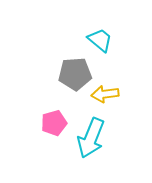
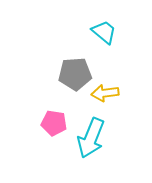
cyan trapezoid: moved 4 px right, 8 px up
yellow arrow: moved 1 px up
pink pentagon: rotated 25 degrees clockwise
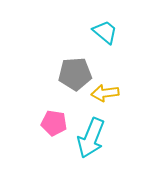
cyan trapezoid: moved 1 px right
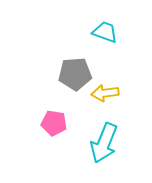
cyan trapezoid: rotated 20 degrees counterclockwise
cyan arrow: moved 13 px right, 5 px down
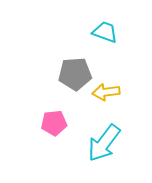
yellow arrow: moved 1 px right, 1 px up
pink pentagon: rotated 15 degrees counterclockwise
cyan arrow: rotated 15 degrees clockwise
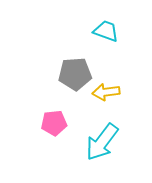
cyan trapezoid: moved 1 px right, 1 px up
cyan arrow: moved 2 px left, 1 px up
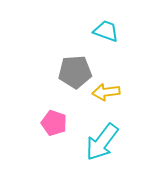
gray pentagon: moved 2 px up
pink pentagon: rotated 25 degrees clockwise
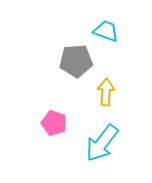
gray pentagon: moved 1 px right, 11 px up
yellow arrow: rotated 100 degrees clockwise
cyan arrow: moved 1 px down
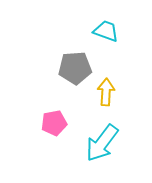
gray pentagon: moved 1 px left, 7 px down
pink pentagon: rotated 30 degrees counterclockwise
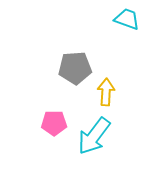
cyan trapezoid: moved 21 px right, 12 px up
pink pentagon: rotated 10 degrees clockwise
cyan arrow: moved 8 px left, 7 px up
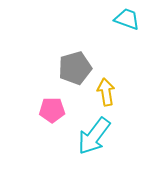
gray pentagon: rotated 12 degrees counterclockwise
yellow arrow: rotated 12 degrees counterclockwise
pink pentagon: moved 2 px left, 13 px up
